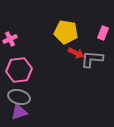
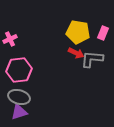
yellow pentagon: moved 12 px right
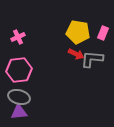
pink cross: moved 8 px right, 2 px up
red arrow: moved 1 px down
purple triangle: rotated 12 degrees clockwise
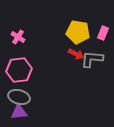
pink cross: rotated 32 degrees counterclockwise
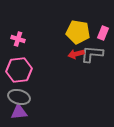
pink cross: moved 2 px down; rotated 16 degrees counterclockwise
red arrow: rotated 140 degrees clockwise
gray L-shape: moved 5 px up
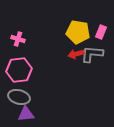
pink rectangle: moved 2 px left, 1 px up
purple triangle: moved 7 px right, 2 px down
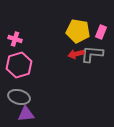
yellow pentagon: moved 1 px up
pink cross: moved 3 px left
pink hexagon: moved 5 px up; rotated 10 degrees counterclockwise
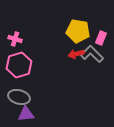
pink rectangle: moved 6 px down
gray L-shape: rotated 40 degrees clockwise
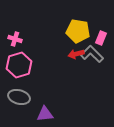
purple triangle: moved 19 px right
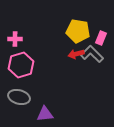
pink cross: rotated 16 degrees counterclockwise
pink hexagon: moved 2 px right
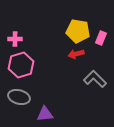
gray L-shape: moved 3 px right, 25 px down
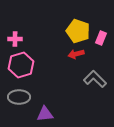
yellow pentagon: rotated 10 degrees clockwise
gray ellipse: rotated 15 degrees counterclockwise
